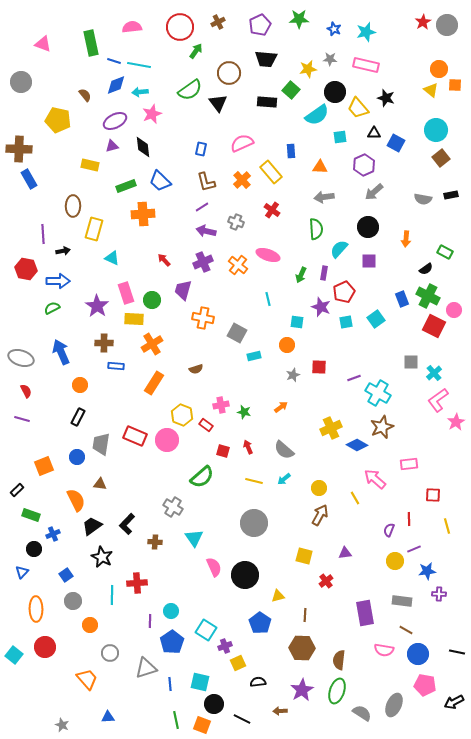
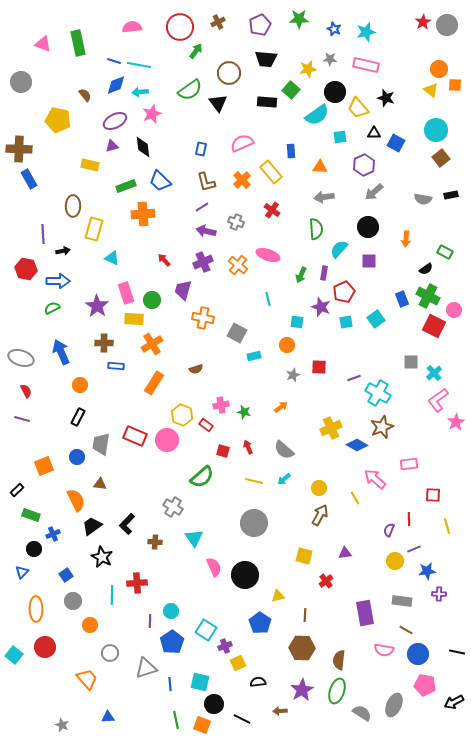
green rectangle at (91, 43): moved 13 px left
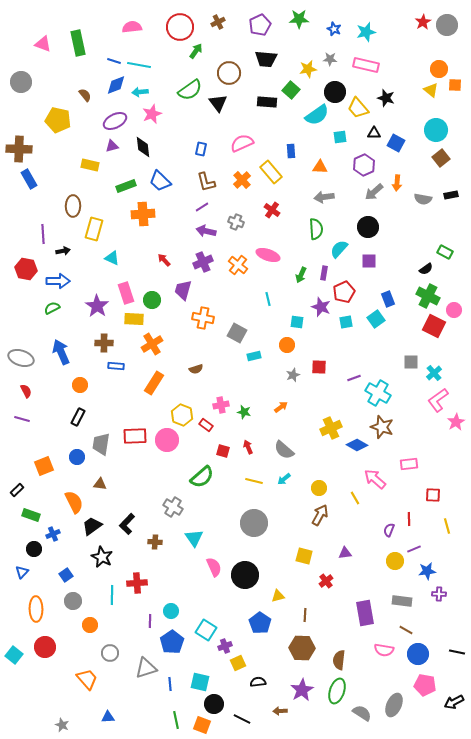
orange arrow at (406, 239): moved 9 px left, 56 px up
blue rectangle at (402, 299): moved 14 px left
brown star at (382, 427): rotated 30 degrees counterclockwise
red rectangle at (135, 436): rotated 25 degrees counterclockwise
orange semicircle at (76, 500): moved 2 px left, 2 px down
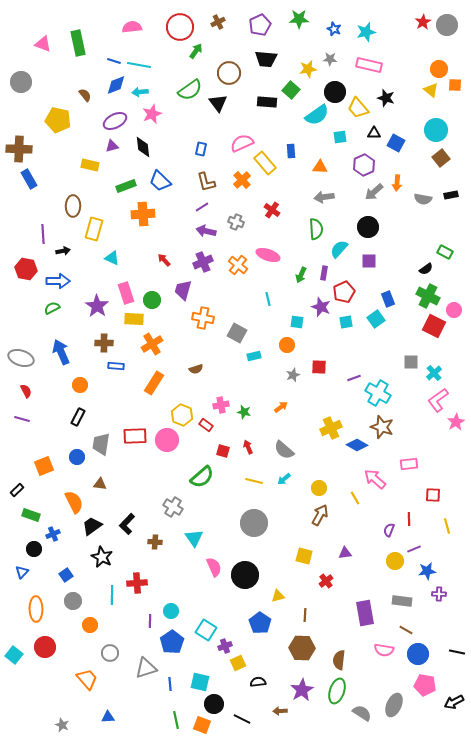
pink rectangle at (366, 65): moved 3 px right
yellow rectangle at (271, 172): moved 6 px left, 9 px up
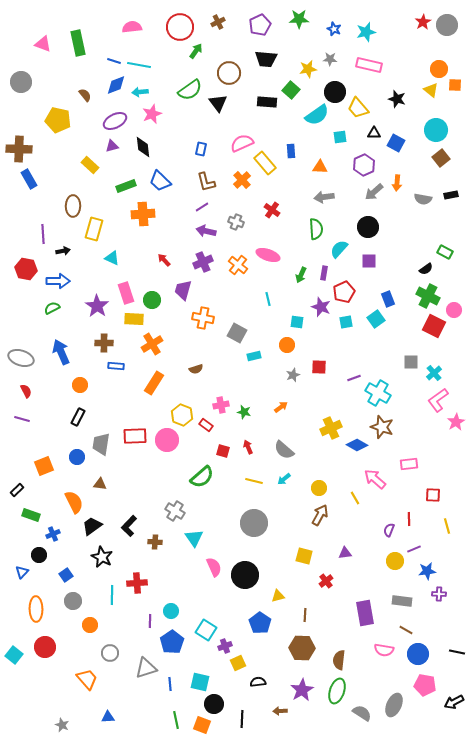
black star at (386, 98): moved 11 px right, 1 px down
yellow rectangle at (90, 165): rotated 30 degrees clockwise
gray cross at (173, 507): moved 2 px right, 4 px down
black L-shape at (127, 524): moved 2 px right, 2 px down
black circle at (34, 549): moved 5 px right, 6 px down
black line at (242, 719): rotated 66 degrees clockwise
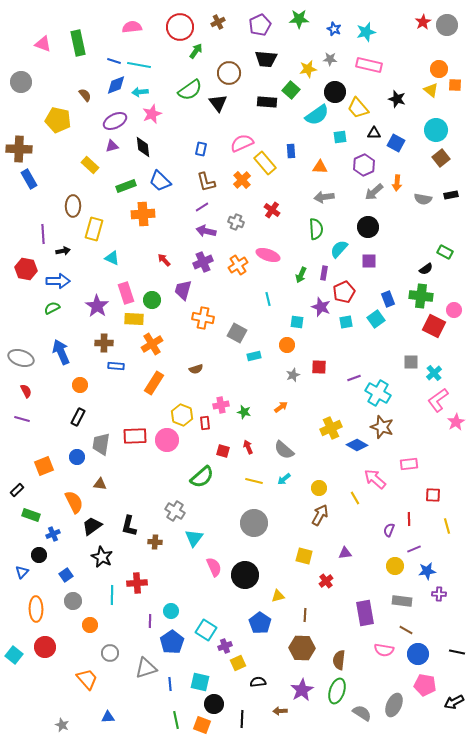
orange cross at (238, 265): rotated 18 degrees clockwise
green cross at (428, 296): moved 7 px left; rotated 20 degrees counterclockwise
red rectangle at (206, 425): moved 1 px left, 2 px up; rotated 48 degrees clockwise
black L-shape at (129, 526): rotated 30 degrees counterclockwise
cyan triangle at (194, 538): rotated 12 degrees clockwise
yellow circle at (395, 561): moved 5 px down
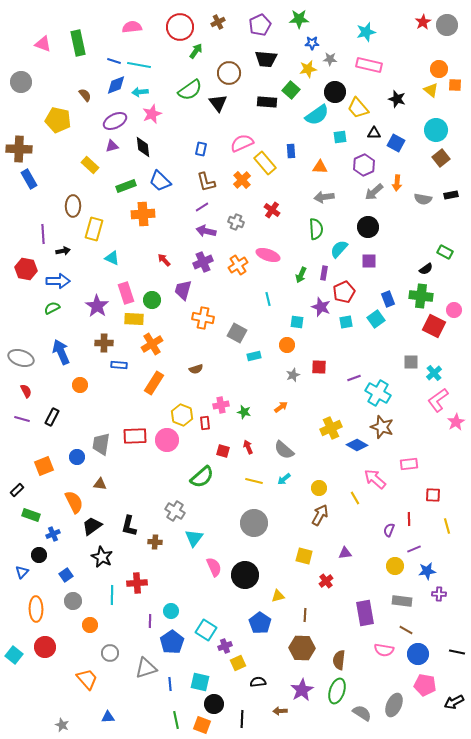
blue star at (334, 29): moved 22 px left, 14 px down; rotated 24 degrees counterclockwise
blue rectangle at (116, 366): moved 3 px right, 1 px up
black rectangle at (78, 417): moved 26 px left
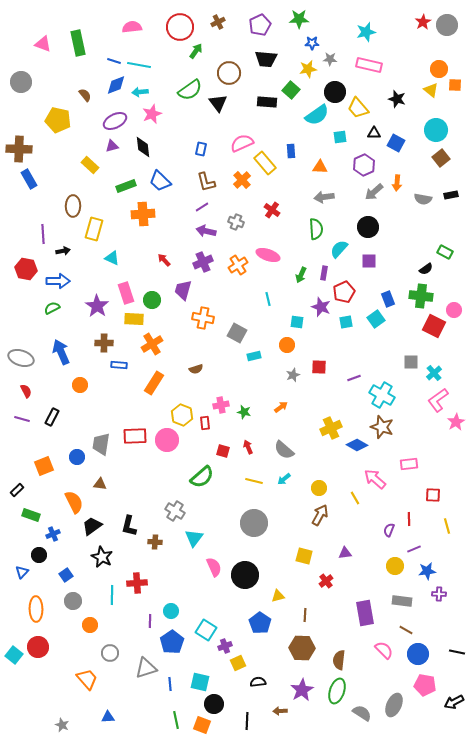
cyan cross at (378, 393): moved 4 px right, 2 px down
red circle at (45, 647): moved 7 px left
pink semicircle at (384, 650): rotated 144 degrees counterclockwise
black line at (242, 719): moved 5 px right, 2 px down
